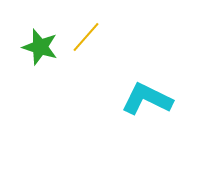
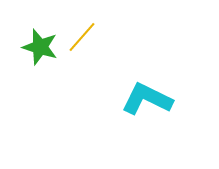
yellow line: moved 4 px left
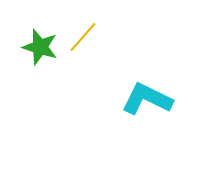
yellow line: moved 1 px right
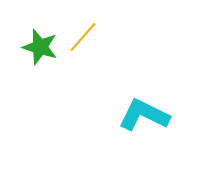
cyan L-shape: moved 3 px left, 16 px down
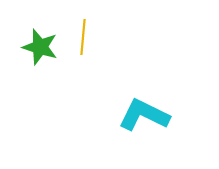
yellow line: rotated 36 degrees counterclockwise
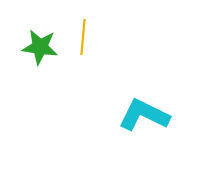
green star: rotated 9 degrees counterclockwise
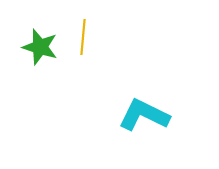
green star: rotated 9 degrees clockwise
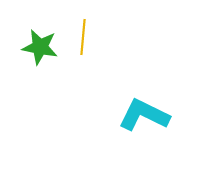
green star: rotated 6 degrees counterclockwise
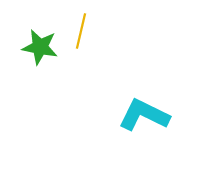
yellow line: moved 2 px left, 6 px up; rotated 8 degrees clockwise
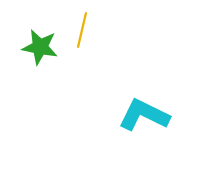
yellow line: moved 1 px right, 1 px up
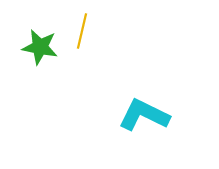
yellow line: moved 1 px down
